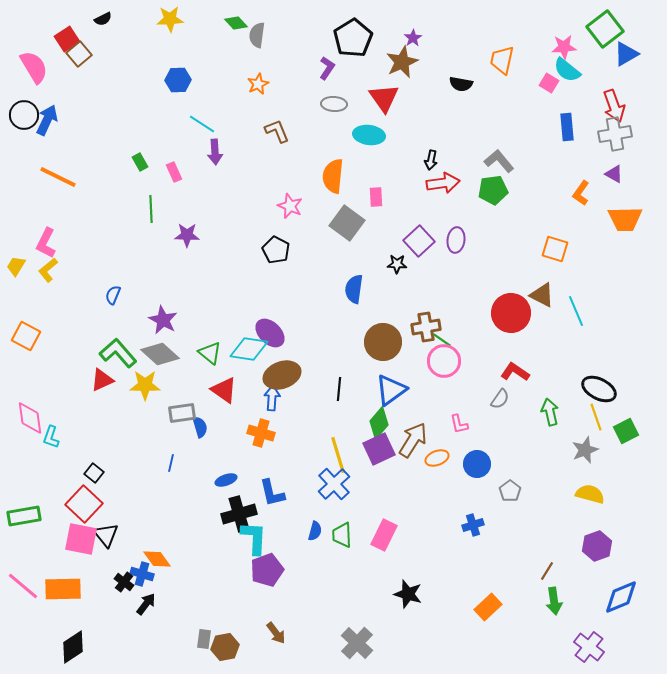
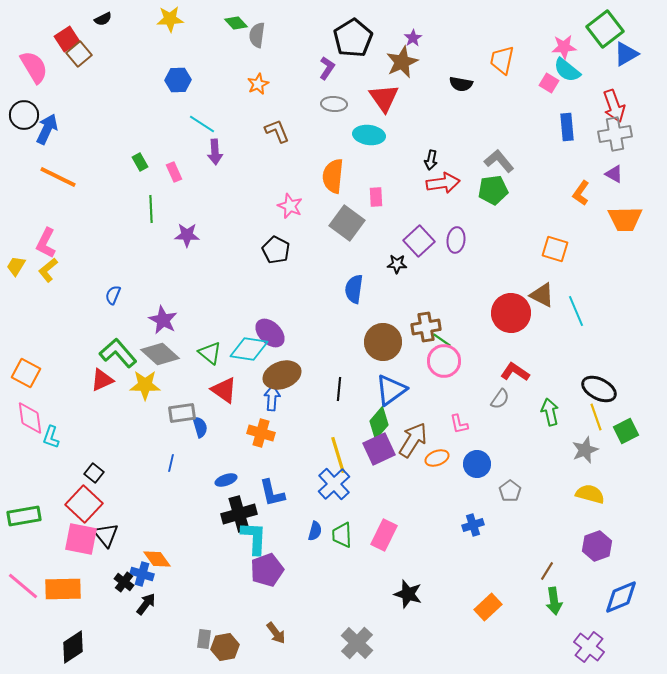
blue arrow at (47, 120): moved 9 px down
orange square at (26, 336): moved 37 px down
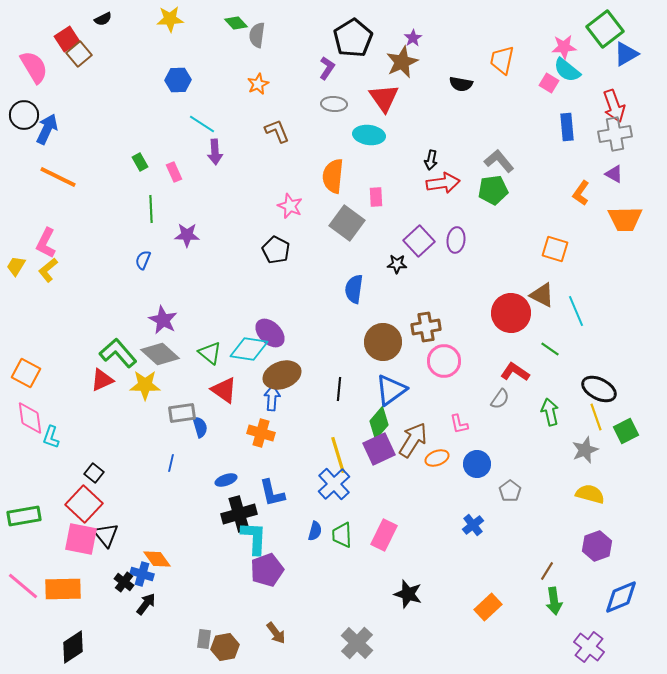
blue semicircle at (113, 295): moved 30 px right, 35 px up
green line at (442, 340): moved 108 px right, 9 px down
blue cross at (473, 525): rotated 20 degrees counterclockwise
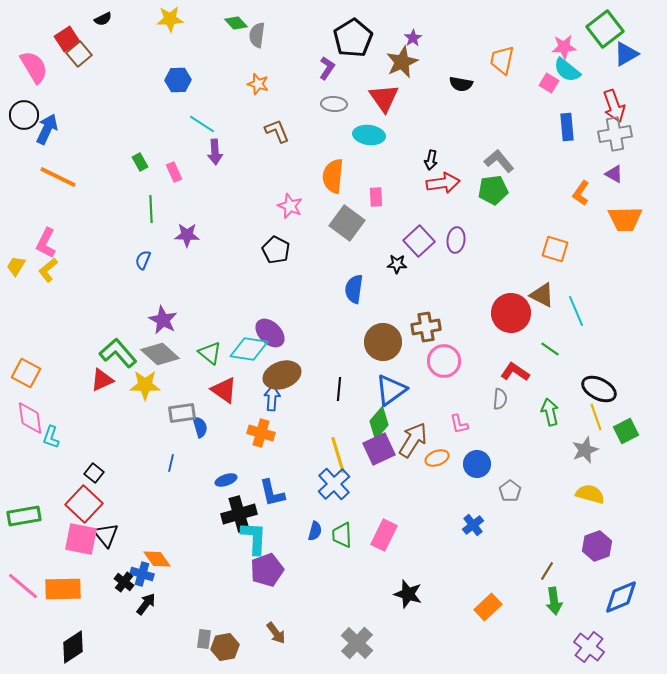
orange star at (258, 84): rotated 30 degrees counterclockwise
gray semicircle at (500, 399): rotated 30 degrees counterclockwise
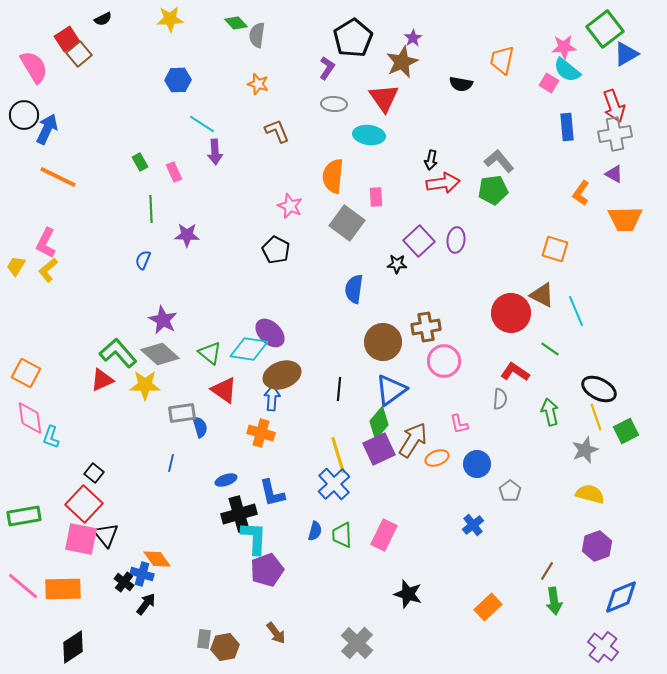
purple cross at (589, 647): moved 14 px right
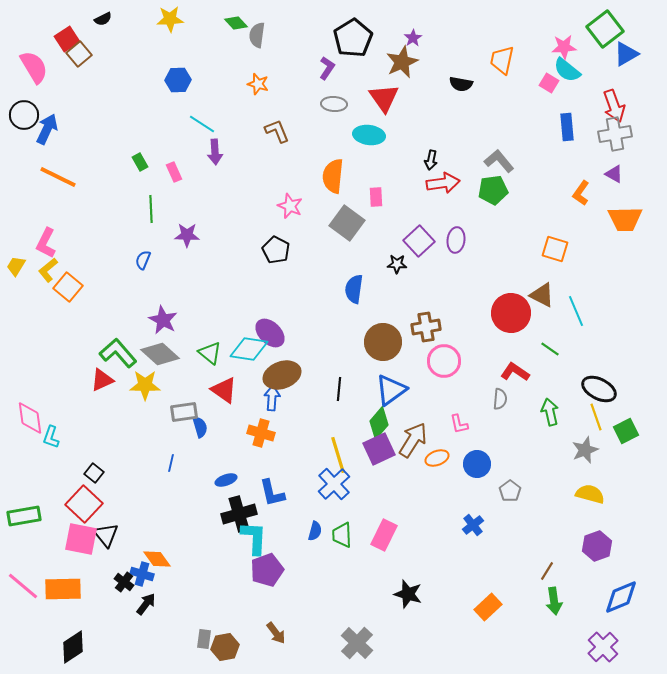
orange square at (26, 373): moved 42 px right, 86 px up; rotated 12 degrees clockwise
gray rectangle at (182, 413): moved 2 px right, 1 px up
purple cross at (603, 647): rotated 8 degrees clockwise
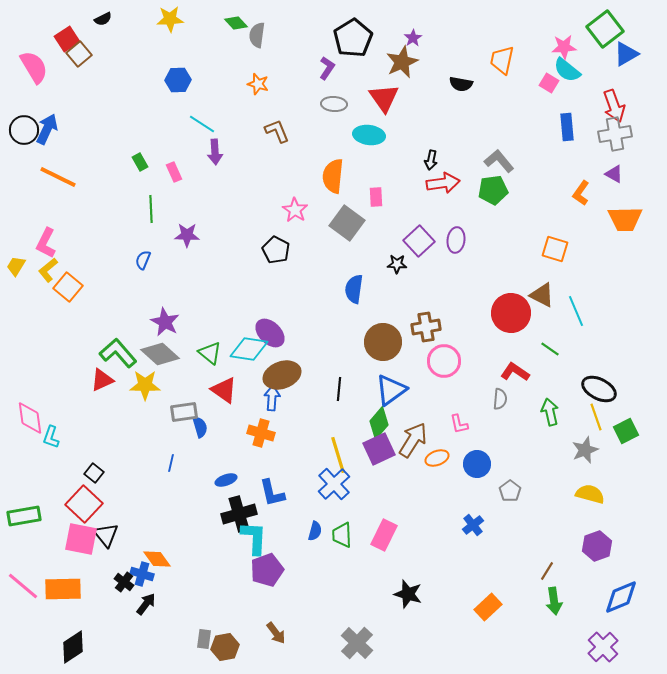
black circle at (24, 115): moved 15 px down
pink star at (290, 206): moved 5 px right, 4 px down; rotated 10 degrees clockwise
purple star at (163, 320): moved 2 px right, 2 px down
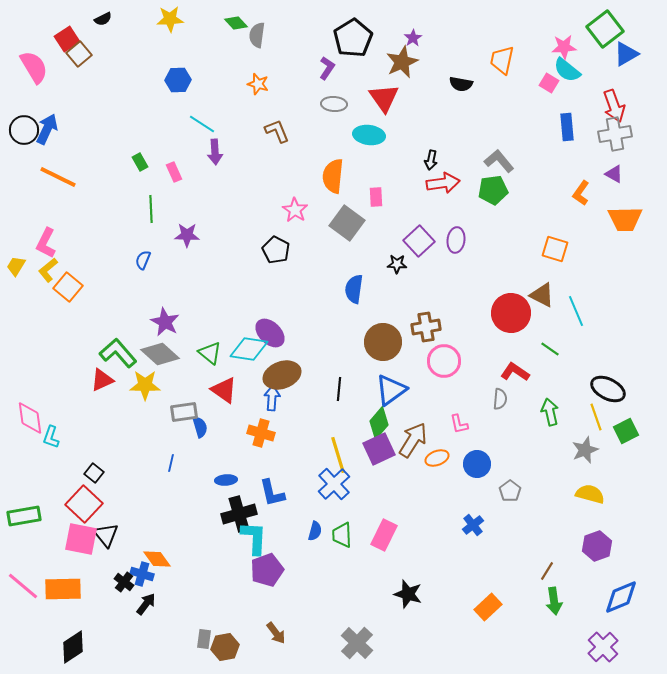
black ellipse at (599, 389): moved 9 px right
blue ellipse at (226, 480): rotated 15 degrees clockwise
